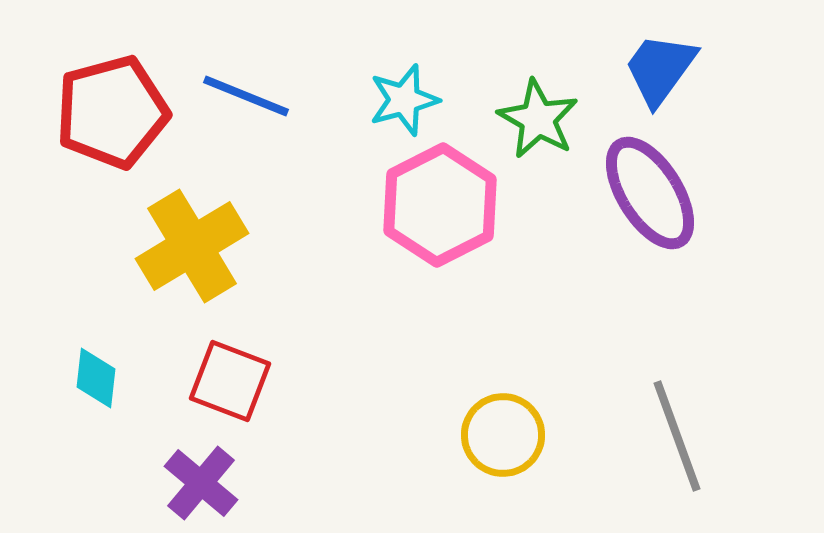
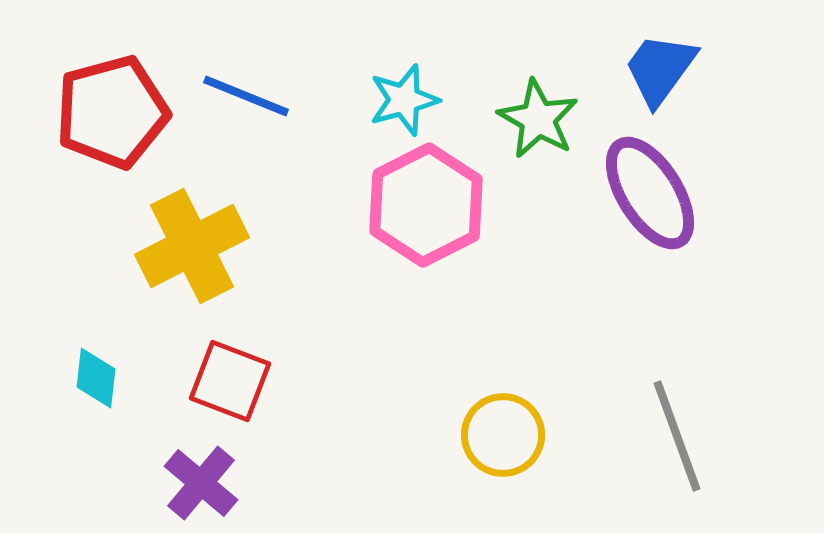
pink hexagon: moved 14 px left
yellow cross: rotated 4 degrees clockwise
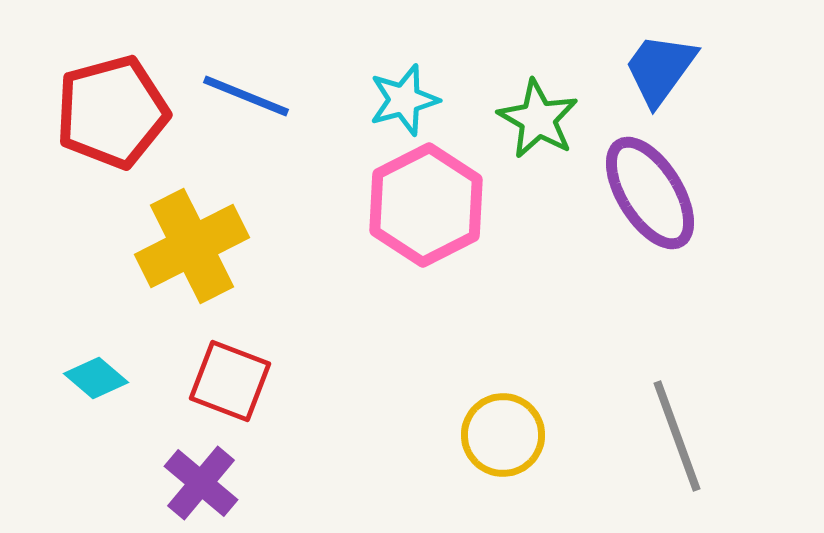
cyan diamond: rotated 56 degrees counterclockwise
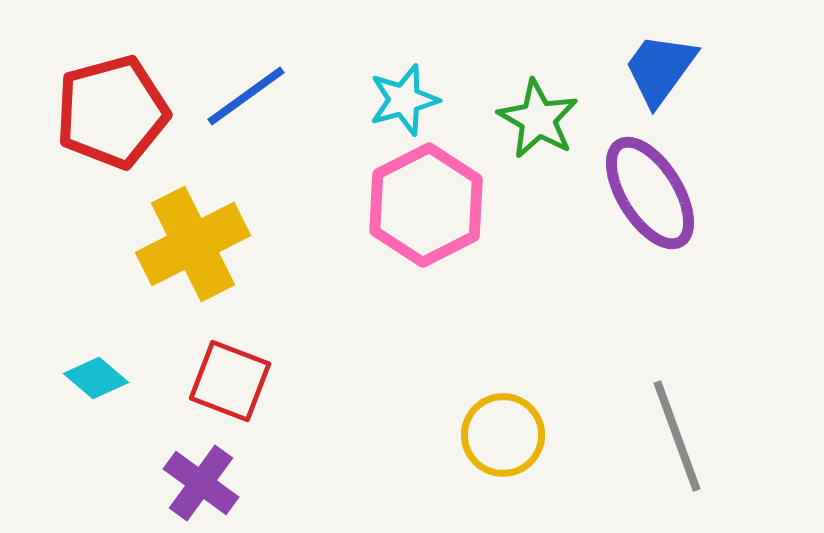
blue line: rotated 58 degrees counterclockwise
yellow cross: moved 1 px right, 2 px up
purple cross: rotated 4 degrees counterclockwise
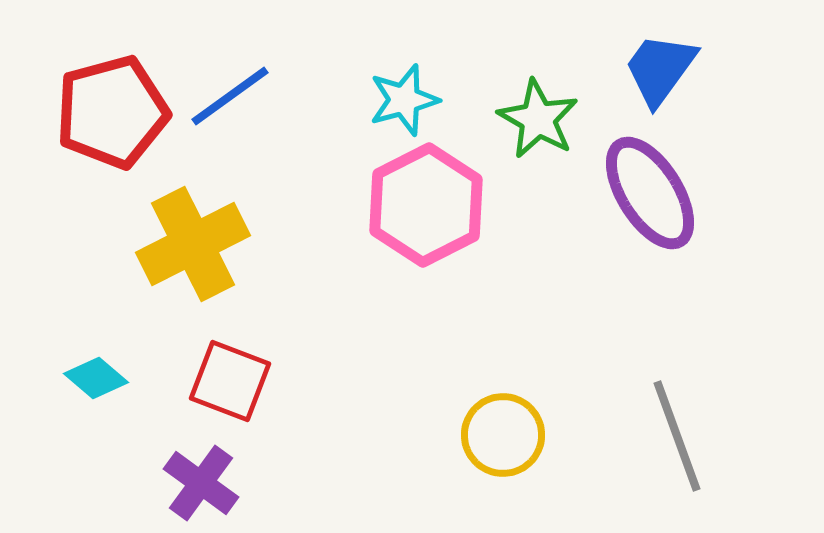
blue line: moved 16 px left
